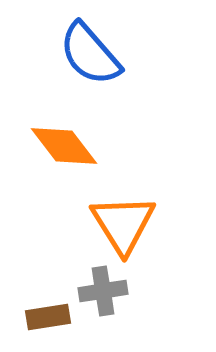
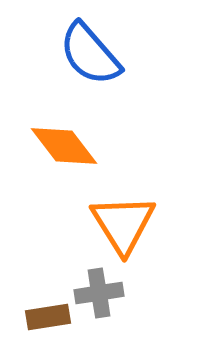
gray cross: moved 4 px left, 2 px down
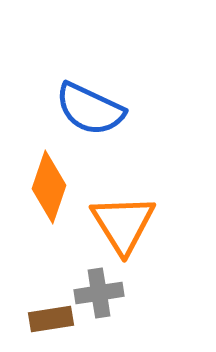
blue semicircle: moved 55 px down; rotated 24 degrees counterclockwise
orange diamond: moved 15 px left, 41 px down; rotated 56 degrees clockwise
brown rectangle: moved 3 px right, 2 px down
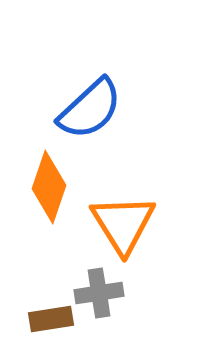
blue semicircle: rotated 68 degrees counterclockwise
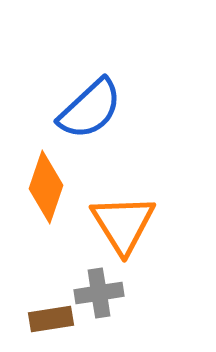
orange diamond: moved 3 px left
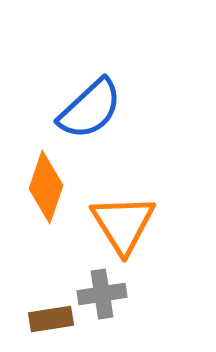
gray cross: moved 3 px right, 1 px down
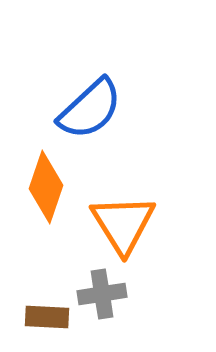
brown rectangle: moved 4 px left, 2 px up; rotated 12 degrees clockwise
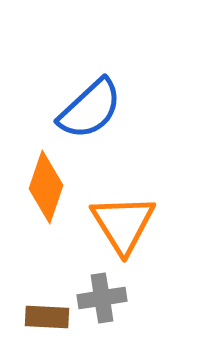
gray cross: moved 4 px down
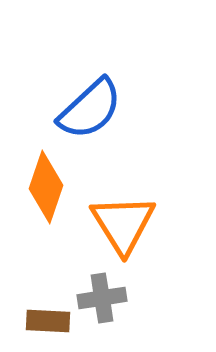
brown rectangle: moved 1 px right, 4 px down
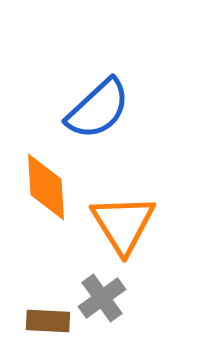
blue semicircle: moved 8 px right
orange diamond: rotated 22 degrees counterclockwise
gray cross: rotated 27 degrees counterclockwise
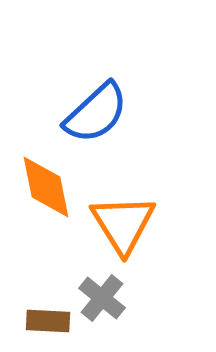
blue semicircle: moved 2 px left, 4 px down
orange diamond: rotated 8 degrees counterclockwise
gray cross: rotated 15 degrees counterclockwise
